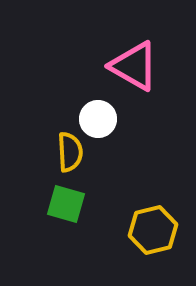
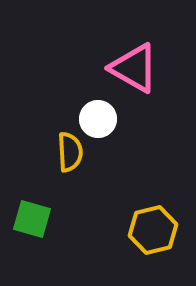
pink triangle: moved 2 px down
green square: moved 34 px left, 15 px down
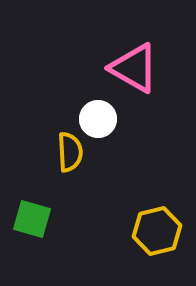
yellow hexagon: moved 4 px right, 1 px down
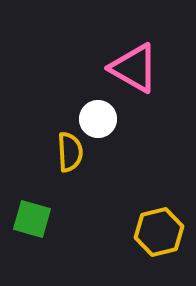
yellow hexagon: moved 2 px right, 1 px down
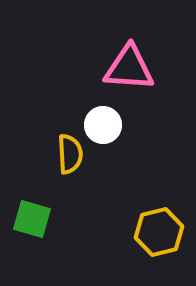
pink triangle: moved 5 px left; rotated 26 degrees counterclockwise
white circle: moved 5 px right, 6 px down
yellow semicircle: moved 2 px down
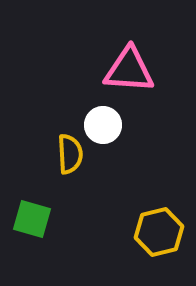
pink triangle: moved 2 px down
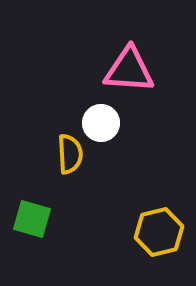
white circle: moved 2 px left, 2 px up
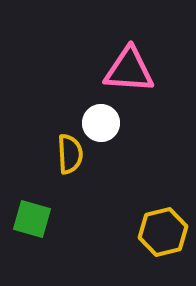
yellow hexagon: moved 4 px right
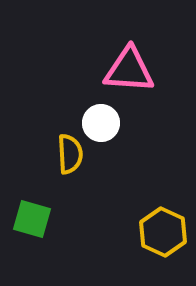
yellow hexagon: rotated 21 degrees counterclockwise
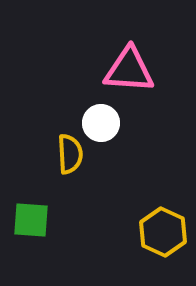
green square: moved 1 px left, 1 px down; rotated 12 degrees counterclockwise
